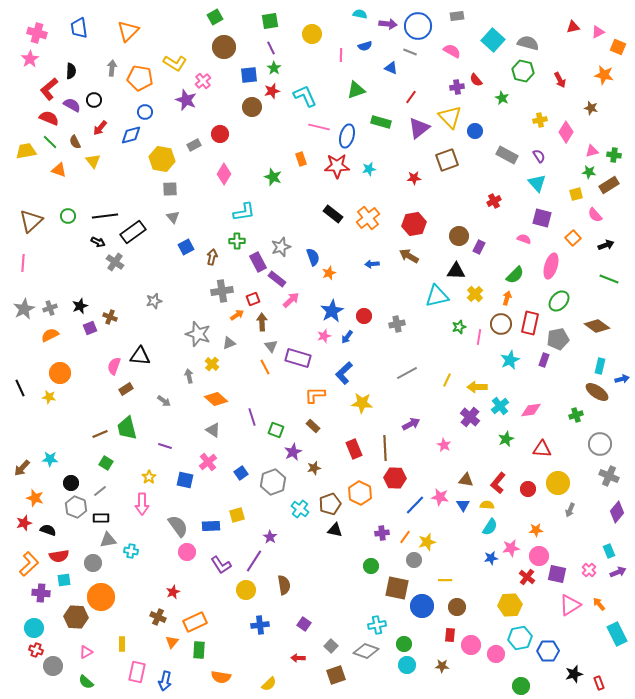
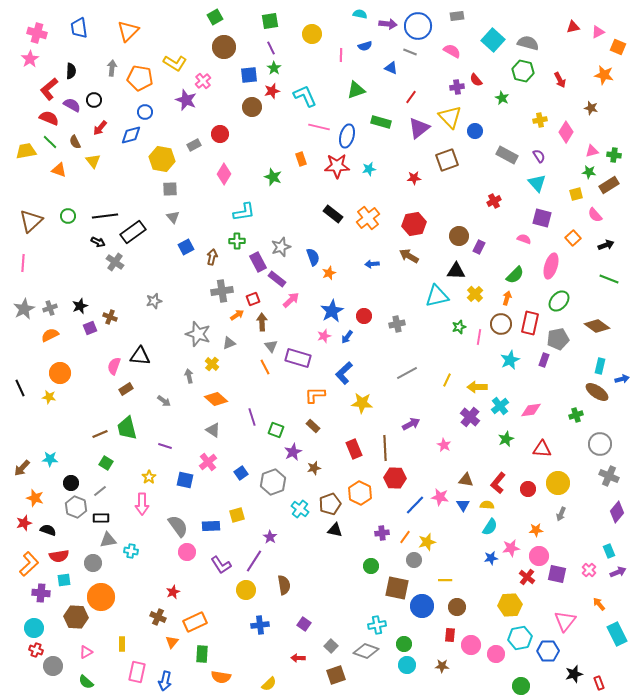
gray arrow at (570, 510): moved 9 px left, 4 px down
pink triangle at (570, 605): moved 5 px left, 16 px down; rotated 20 degrees counterclockwise
green rectangle at (199, 650): moved 3 px right, 4 px down
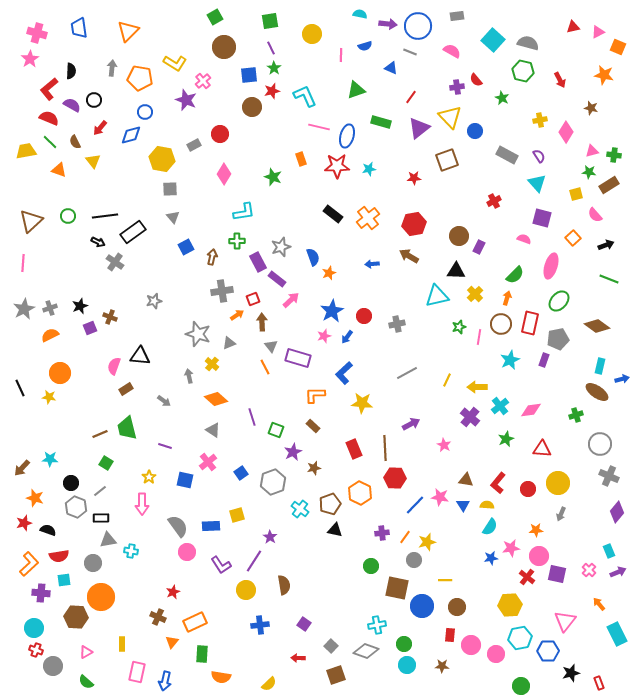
black star at (574, 674): moved 3 px left, 1 px up
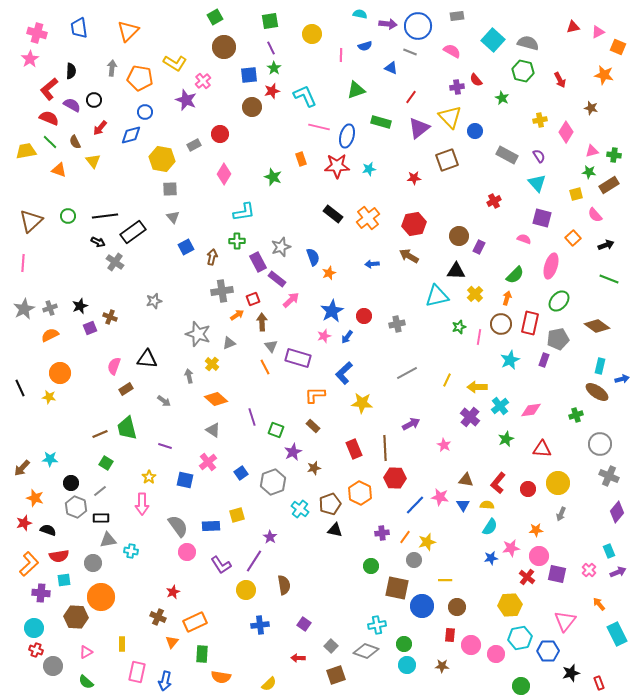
black triangle at (140, 356): moved 7 px right, 3 px down
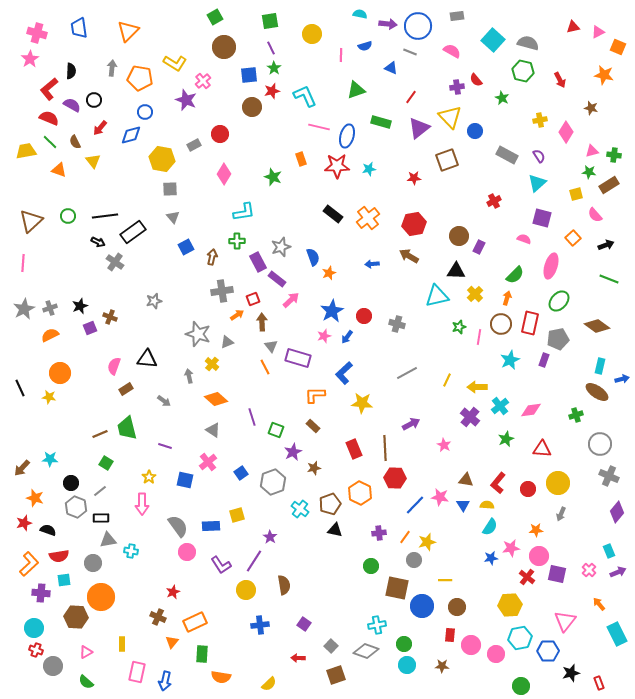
cyan triangle at (537, 183): rotated 30 degrees clockwise
gray cross at (397, 324): rotated 28 degrees clockwise
gray triangle at (229, 343): moved 2 px left, 1 px up
purple cross at (382, 533): moved 3 px left
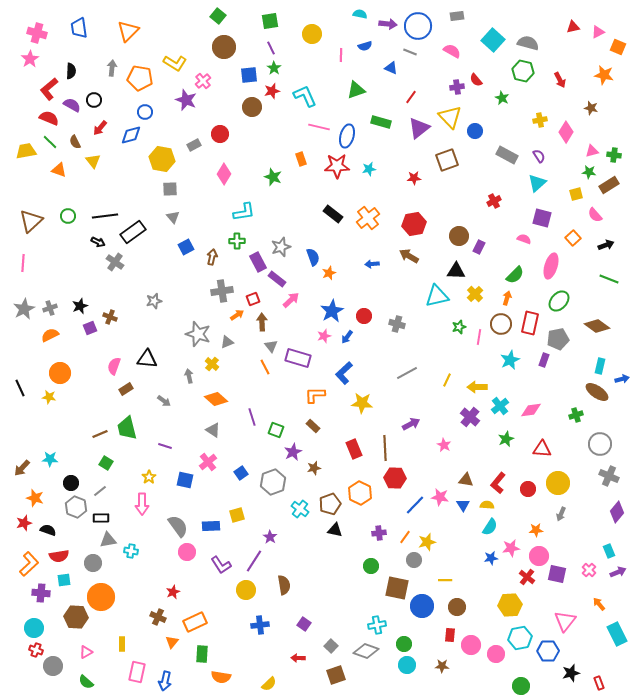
green square at (215, 17): moved 3 px right, 1 px up; rotated 21 degrees counterclockwise
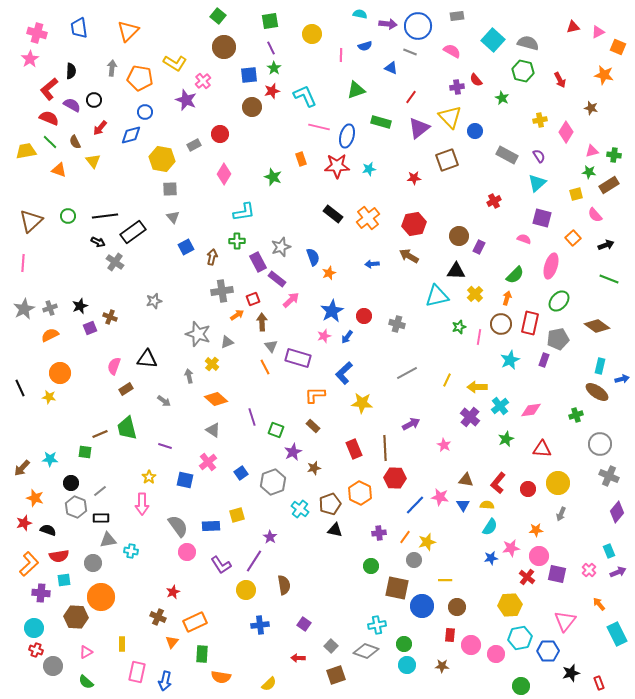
green square at (106, 463): moved 21 px left, 11 px up; rotated 24 degrees counterclockwise
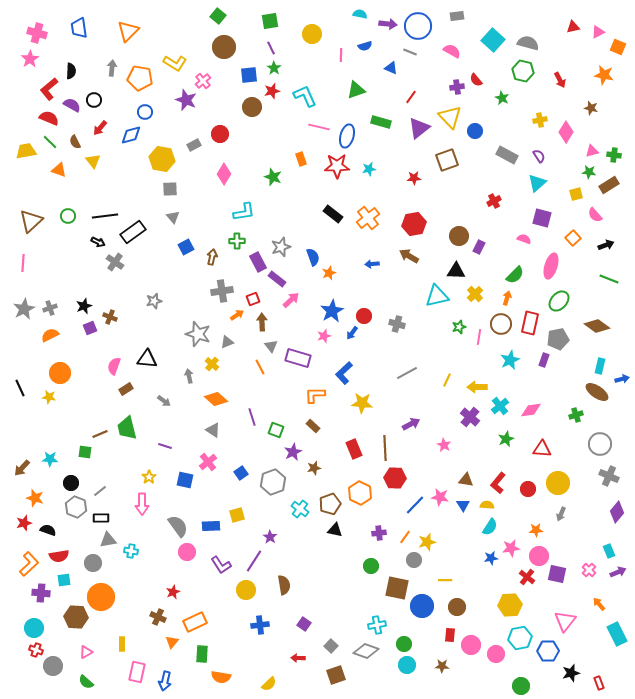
black star at (80, 306): moved 4 px right
blue arrow at (347, 337): moved 5 px right, 4 px up
orange line at (265, 367): moved 5 px left
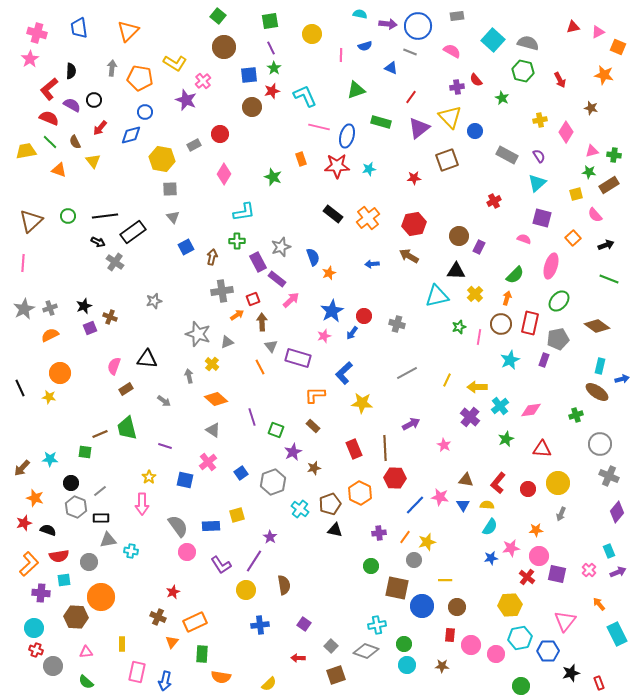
gray circle at (93, 563): moved 4 px left, 1 px up
pink triangle at (86, 652): rotated 24 degrees clockwise
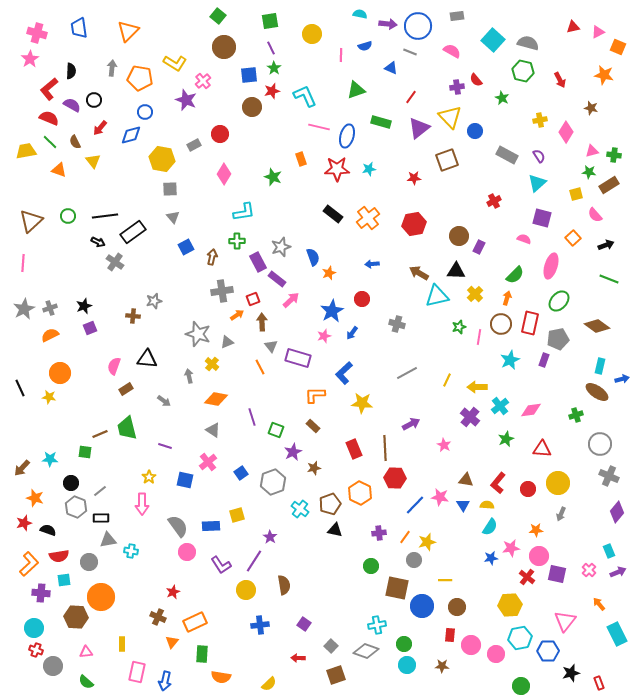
red star at (337, 166): moved 3 px down
brown arrow at (409, 256): moved 10 px right, 17 px down
red circle at (364, 316): moved 2 px left, 17 px up
brown cross at (110, 317): moved 23 px right, 1 px up; rotated 16 degrees counterclockwise
orange diamond at (216, 399): rotated 30 degrees counterclockwise
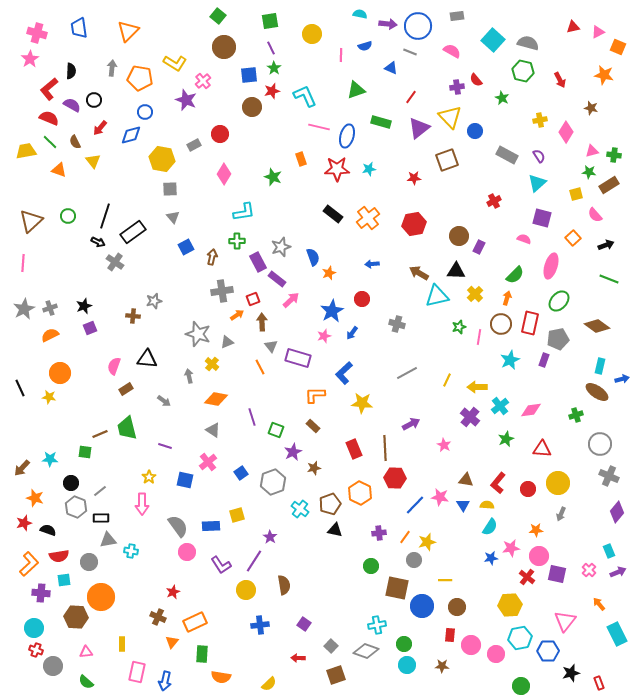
black line at (105, 216): rotated 65 degrees counterclockwise
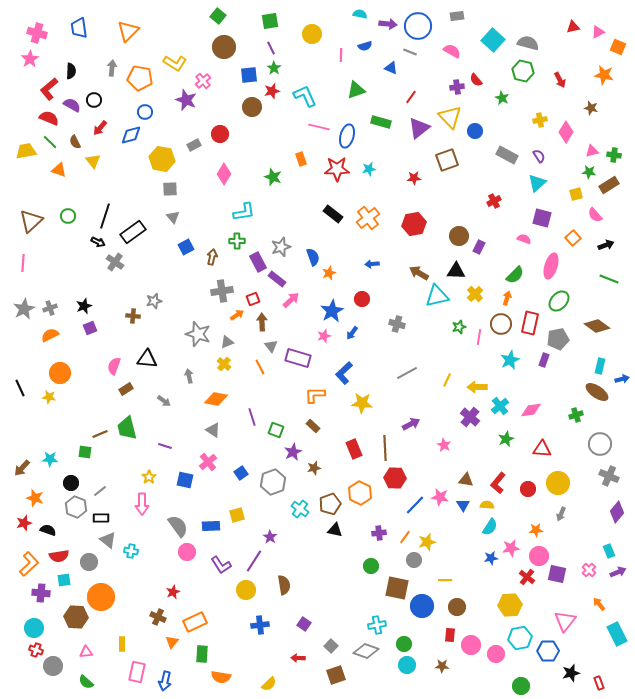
yellow cross at (212, 364): moved 12 px right
gray triangle at (108, 540): rotated 48 degrees clockwise
